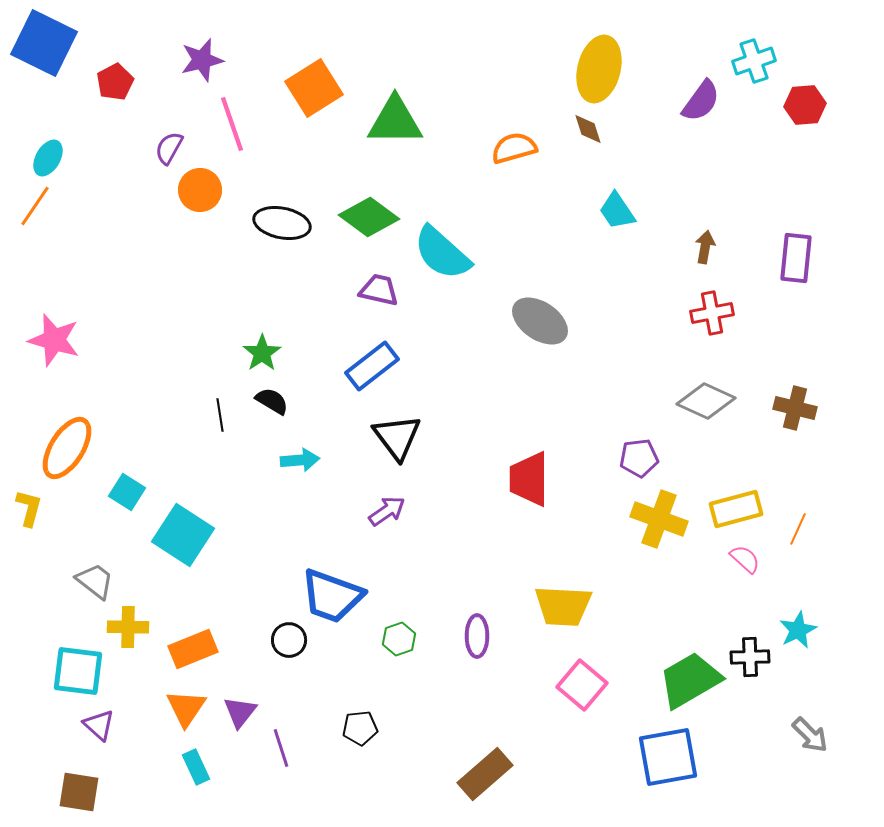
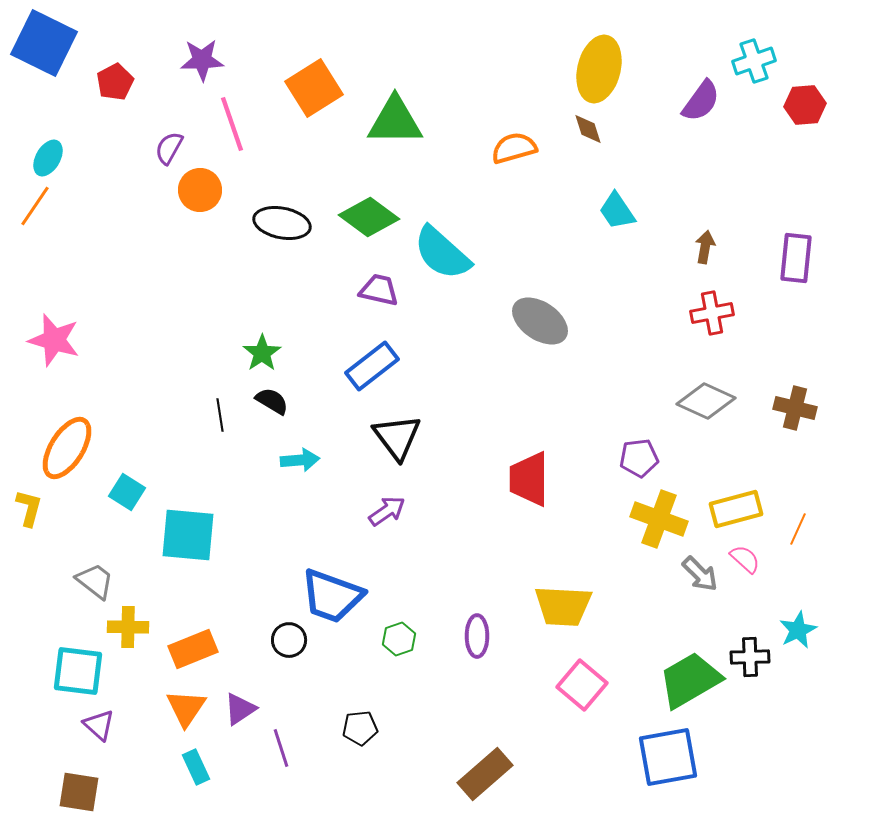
purple star at (202, 60): rotated 12 degrees clockwise
cyan square at (183, 535): moved 5 px right; rotated 28 degrees counterclockwise
purple triangle at (240, 712): moved 3 px up; rotated 18 degrees clockwise
gray arrow at (810, 735): moved 110 px left, 161 px up
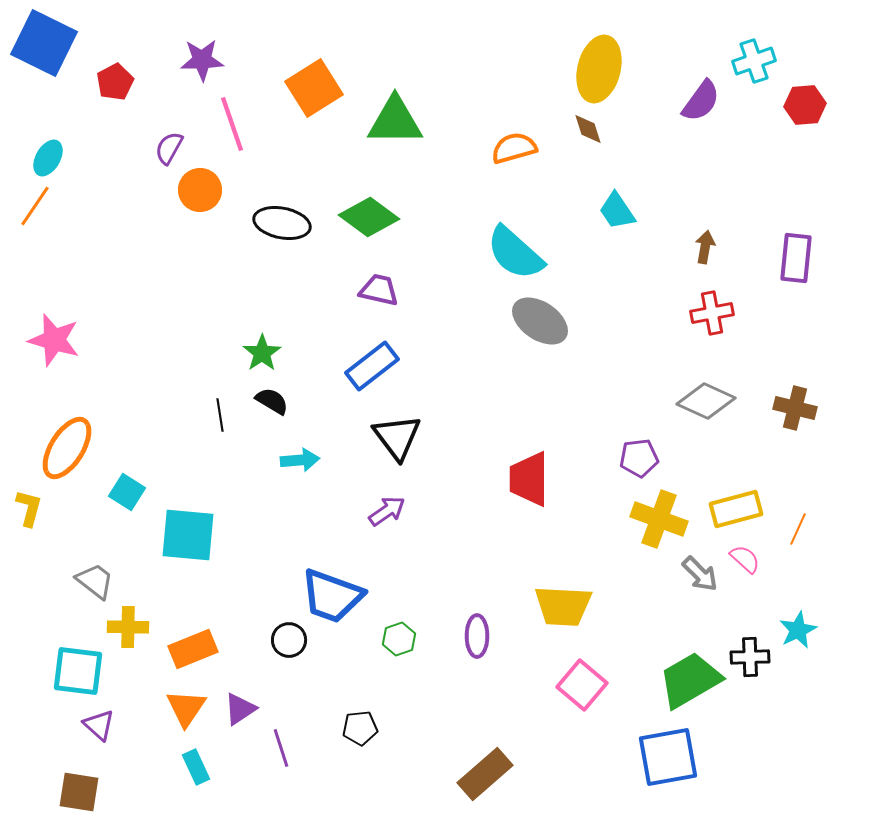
cyan semicircle at (442, 253): moved 73 px right
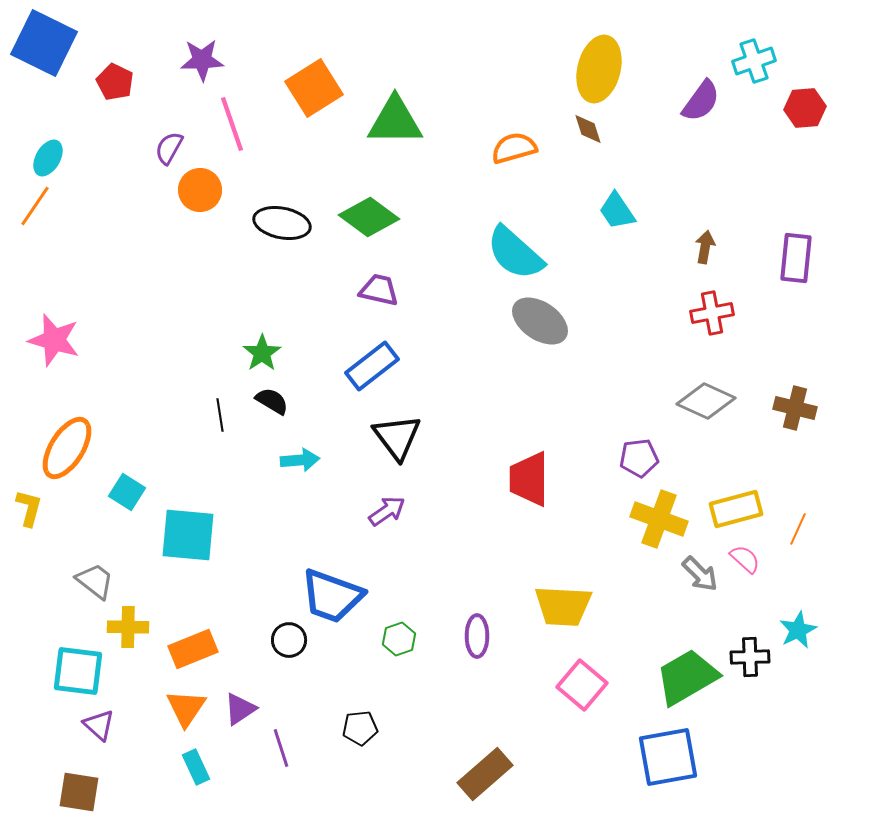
red pentagon at (115, 82): rotated 18 degrees counterclockwise
red hexagon at (805, 105): moved 3 px down
green trapezoid at (690, 680): moved 3 px left, 3 px up
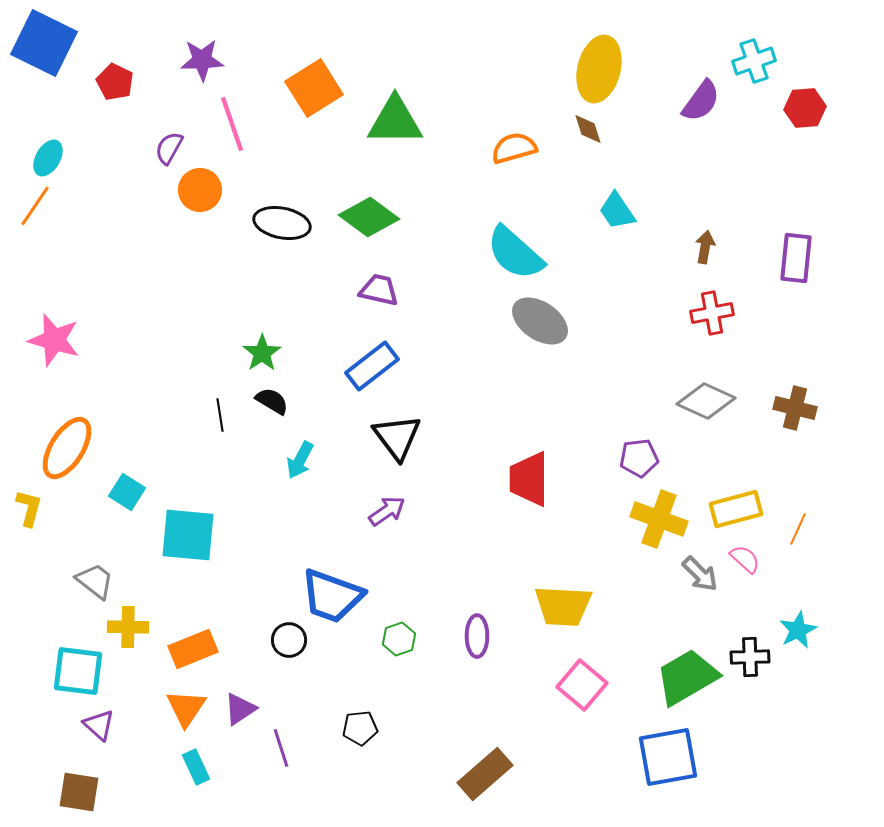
cyan arrow at (300, 460): rotated 123 degrees clockwise
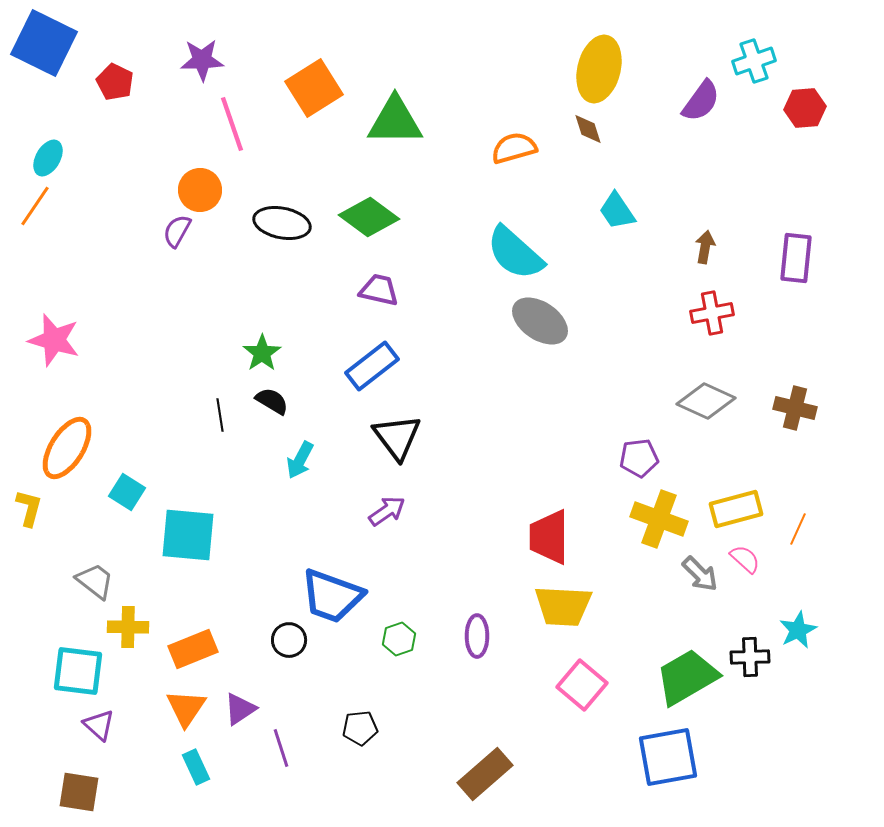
purple semicircle at (169, 148): moved 8 px right, 83 px down
red trapezoid at (529, 479): moved 20 px right, 58 px down
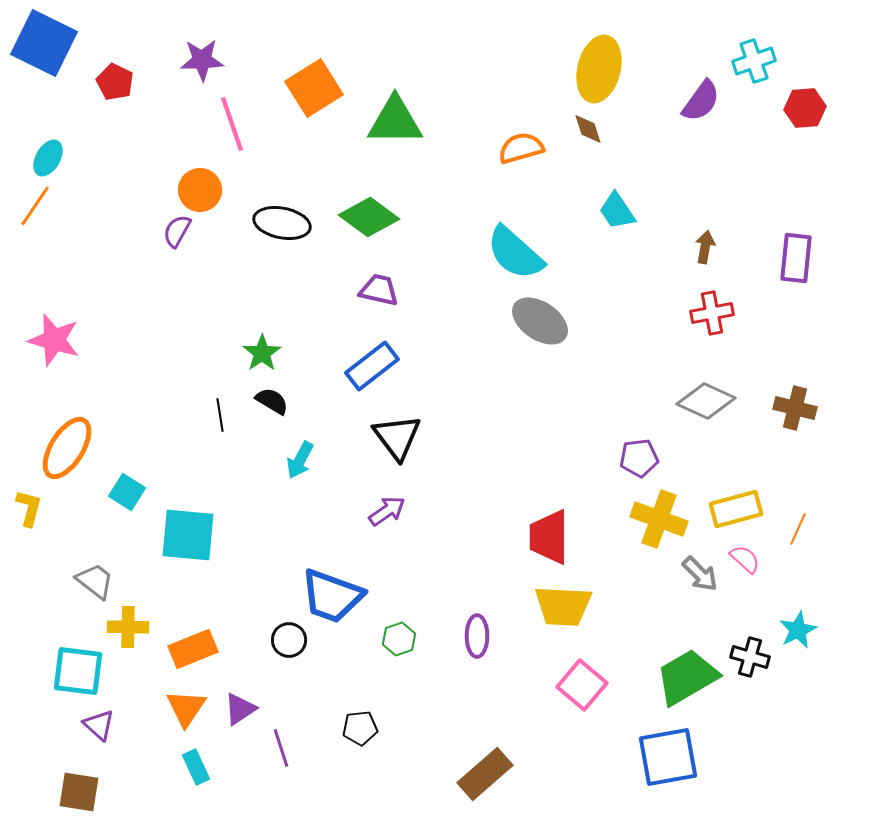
orange semicircle at (514, 148): moved 7 px right
black cross at (750, 657): rotated 18 degrees clockwise
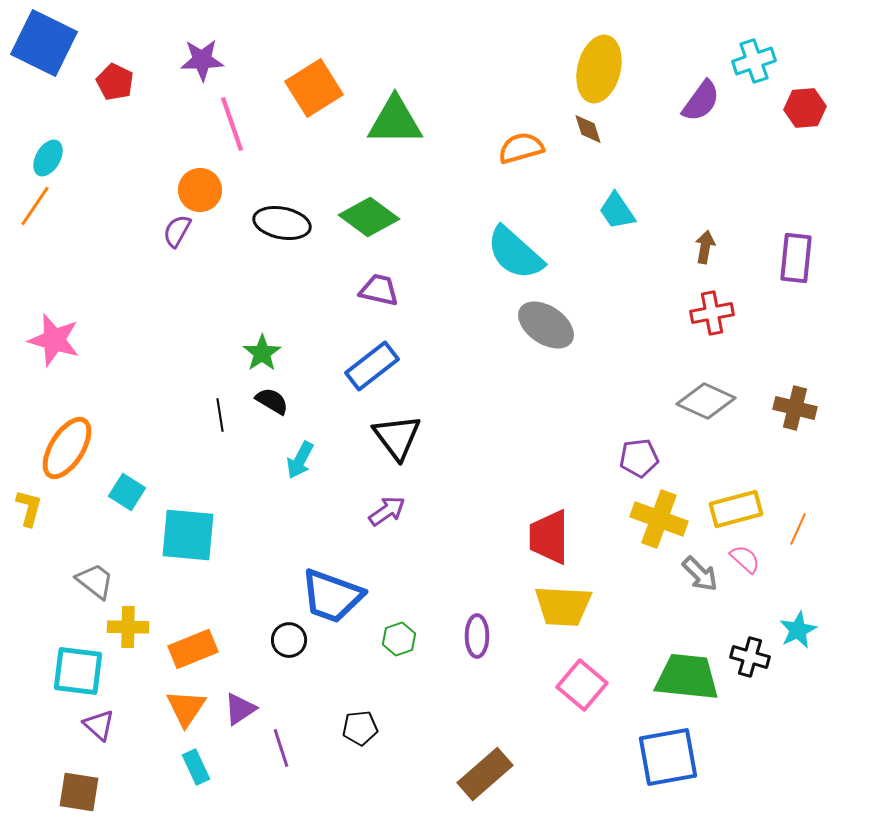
gray ellipse at (540, 321): moved 6 px right, 4 px down
green trapezoid at (687, 677): rotated 36 degrees clockwise
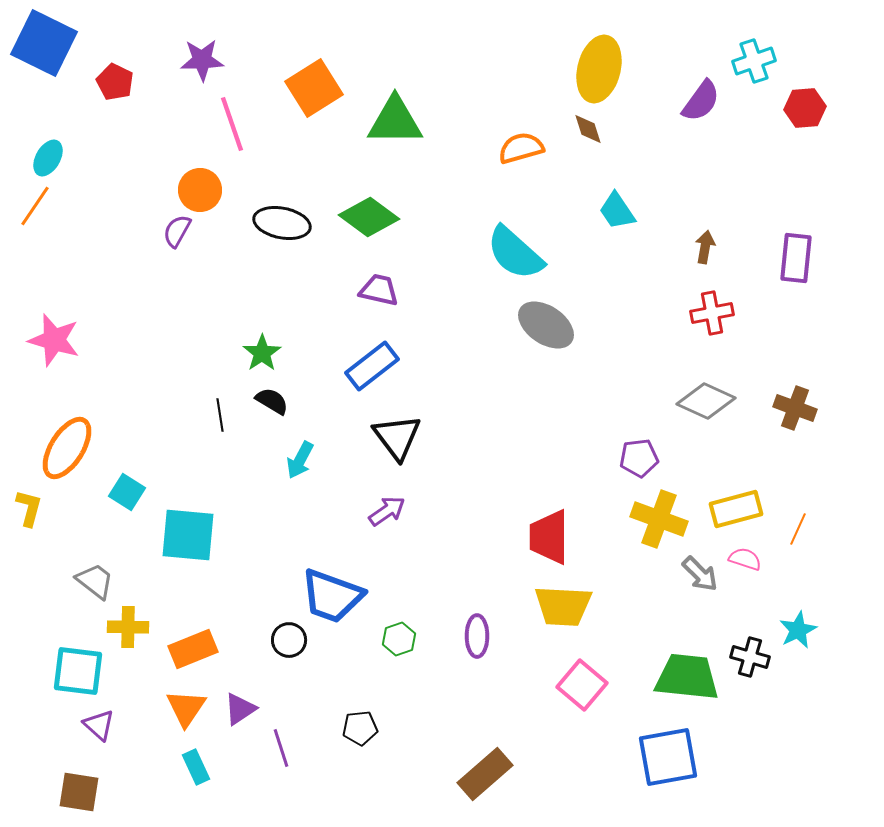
brown cross at (795, 408): rotated 6 degrees clockwise
pink semicircle at (745, 559): rotated 24 degrees counterclockwise
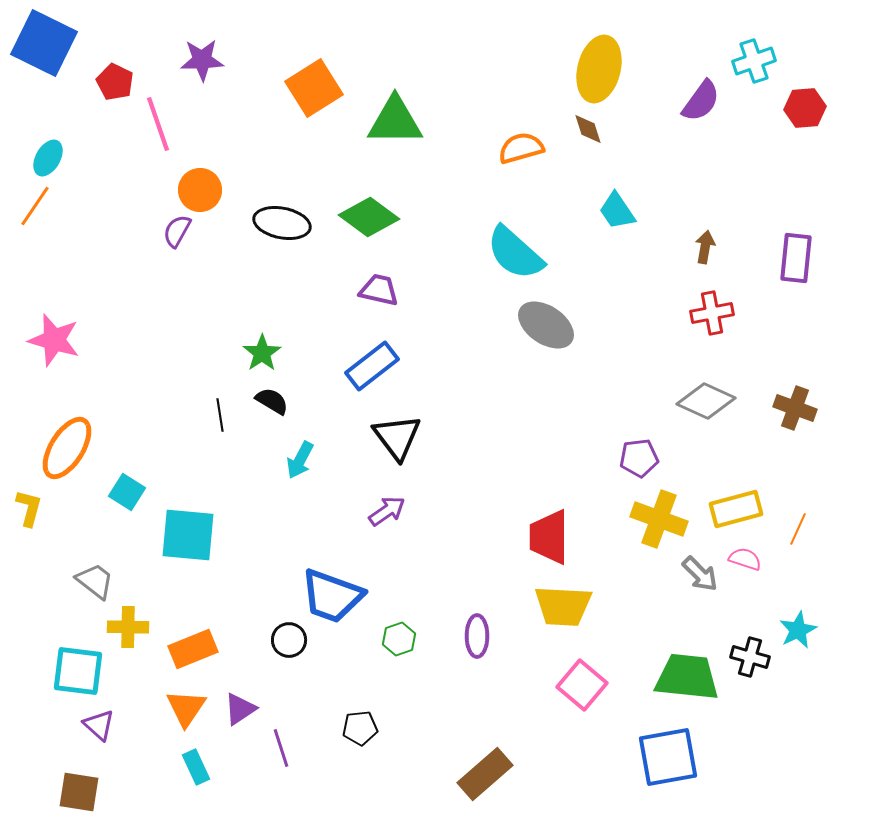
pink line at (232, 124): moved 74 px left
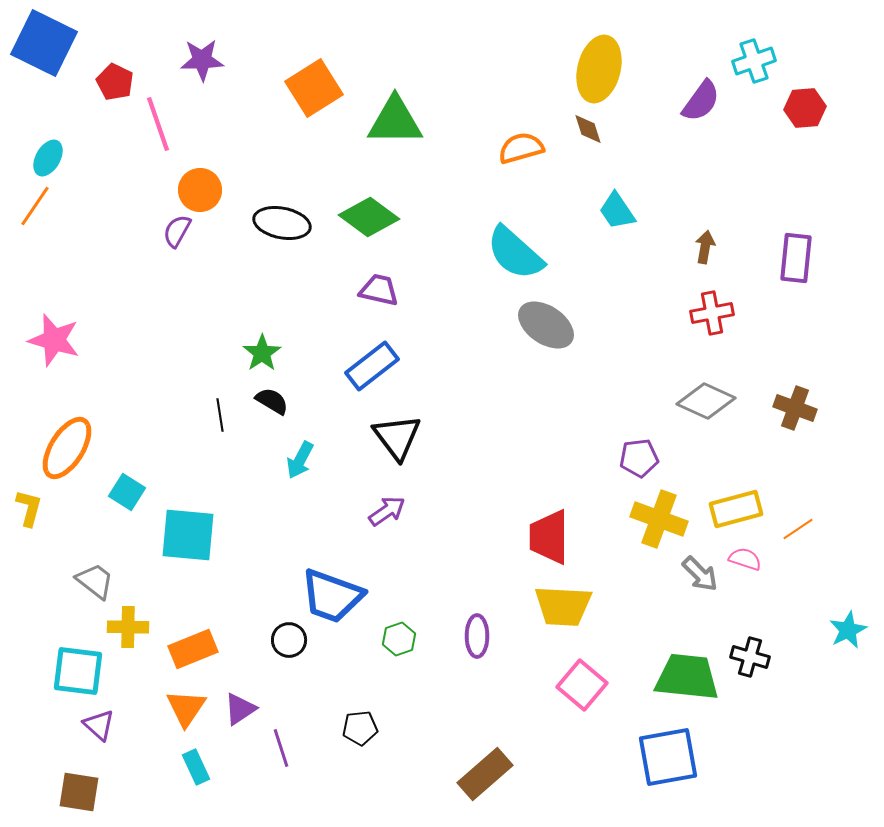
orange line at (798, 529): rotated 32 degrees clockwise
cyan star at (798, 630): moved 50 px right
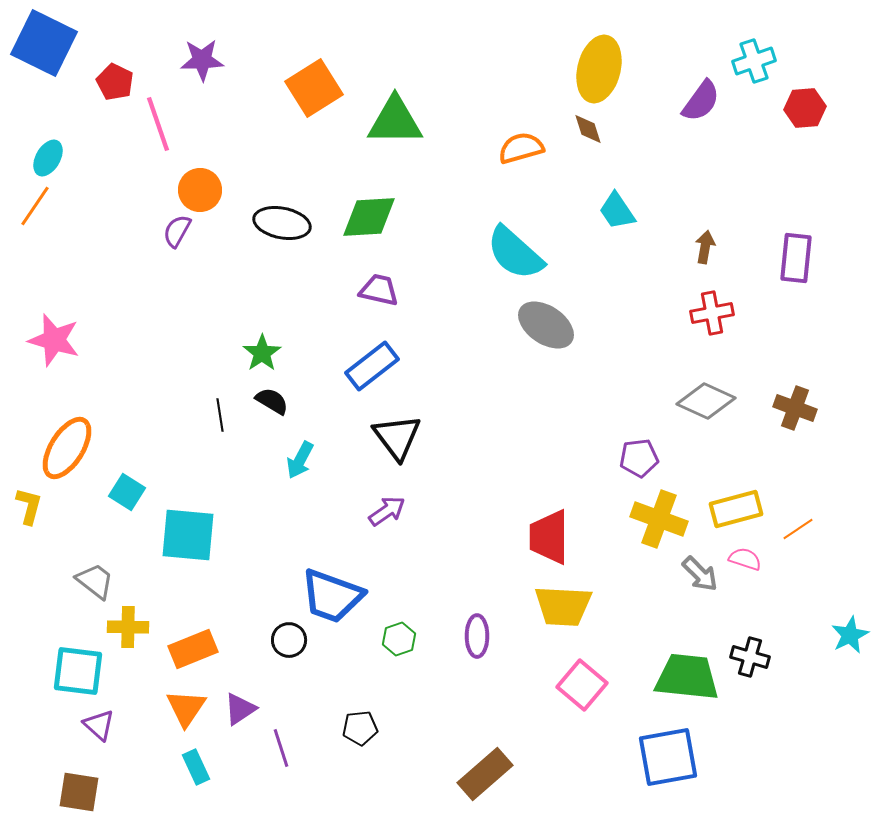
green diamond at (369, 217): rotated 40 degrees counterclockwise
yellow L-shape at (29, 508): moved 2 px up
cyan star at (848, 630): moved 2 px right, 5 px down
